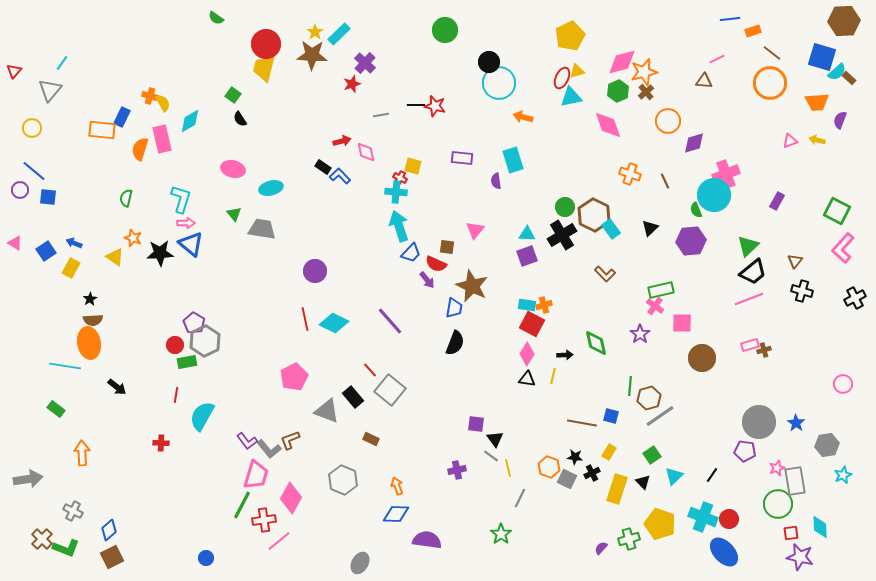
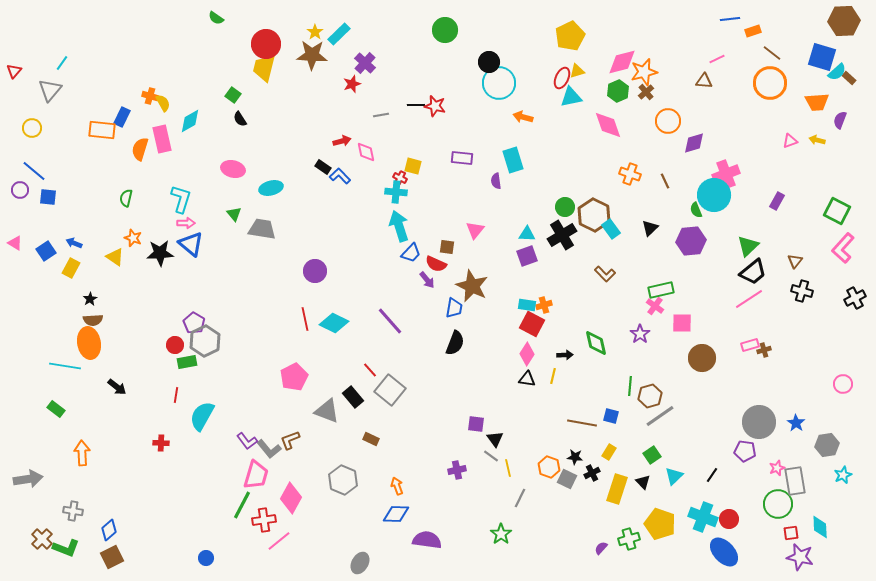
pink line at (749, 299): rotated 12 degrees counterclockwise
brown hexagon at (649, 398): moved 1 px right, 2 px up
gray cross at (73, 511): rotated 18 degrees counterclockwise
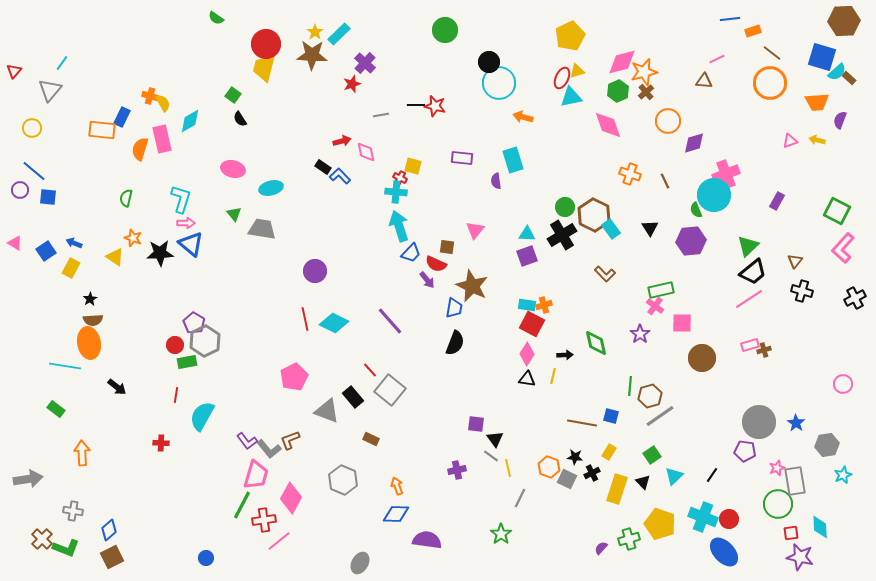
black triangle at (650, 228): rotated 18 degrees counterclockwise
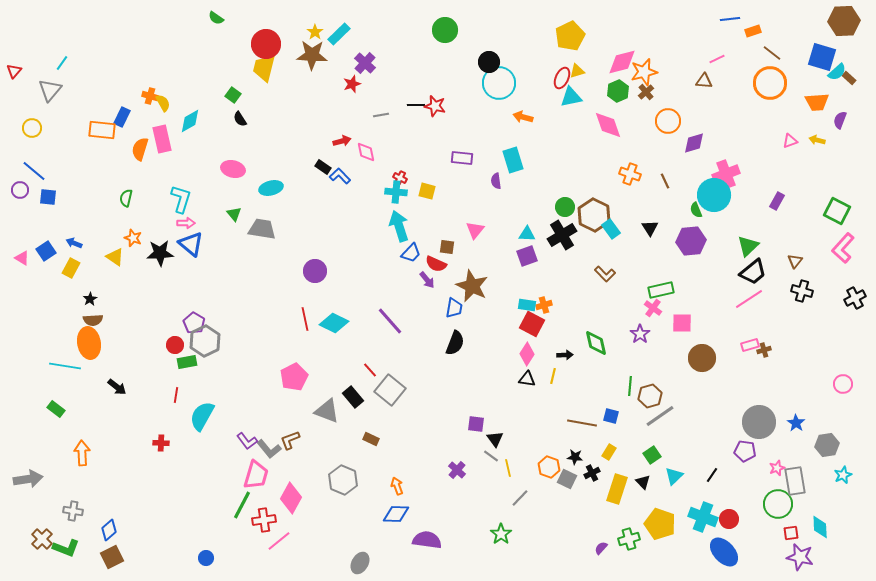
yellow square at (413, 166): moved 14 px right, 25 px down
pink triangle at (15, 243): moved 7 px right, 15 px down
pink cross at (655, 306): moved 2 px left, 2 px down
purple cross at (457, 470): rotated 36 degrees counterclockwise
gray line at (520, 498): rotated 18 degrees clockwise
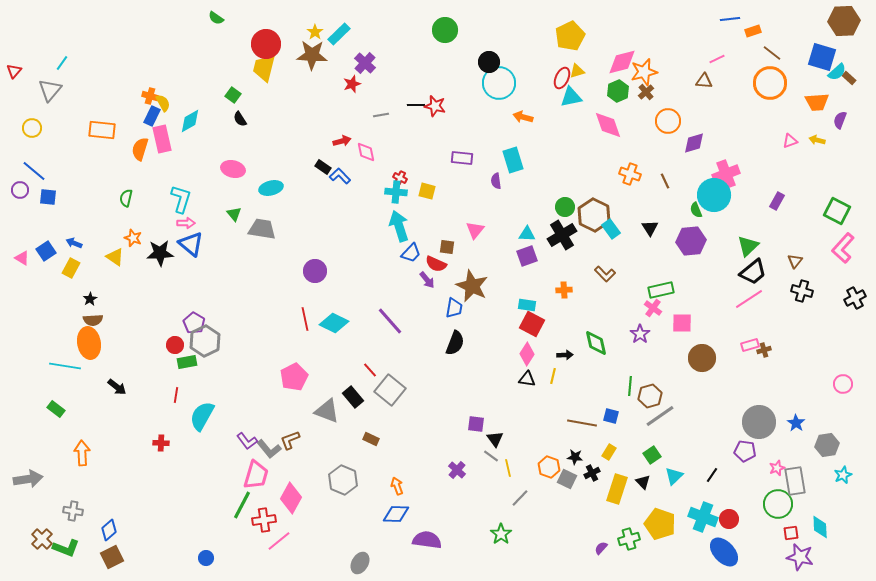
blue rectangle at (122, 117): moved 30 px right, 1 px up
orange cross at (544, 305): moved 20 px right, 15 px up; rotated 14 degrees clockwise
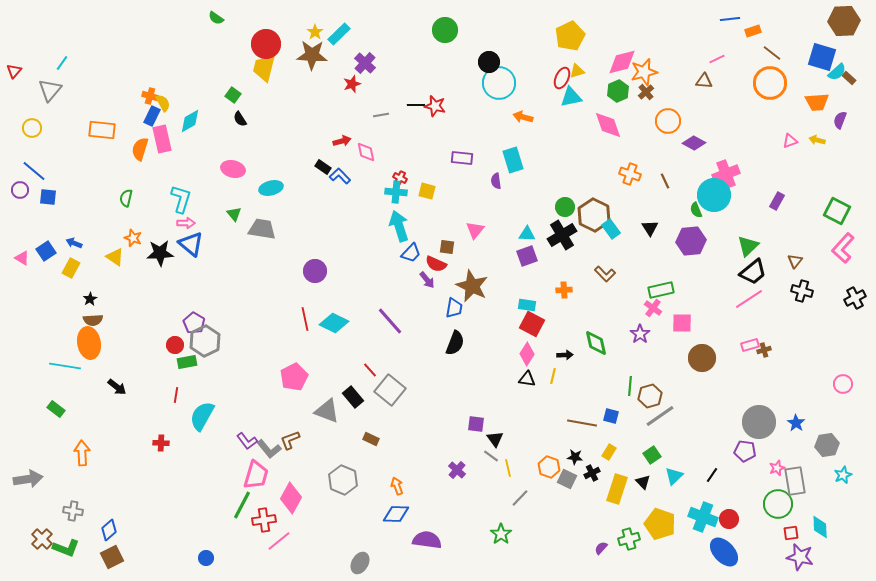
purple diamond at (694, 143): rotated 45 degrees clockwise
